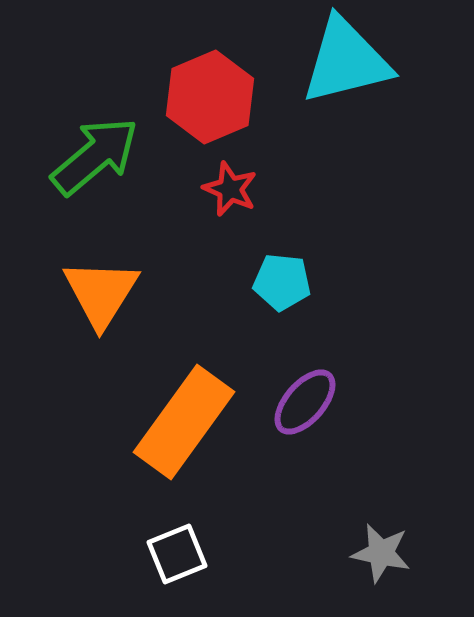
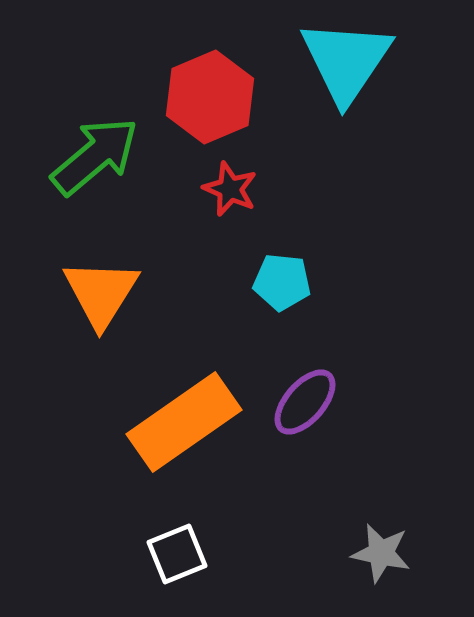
cyan triangle: rotated 42 degrees counterclockwise
orange rectangle: rotated 19 degrees clockwise
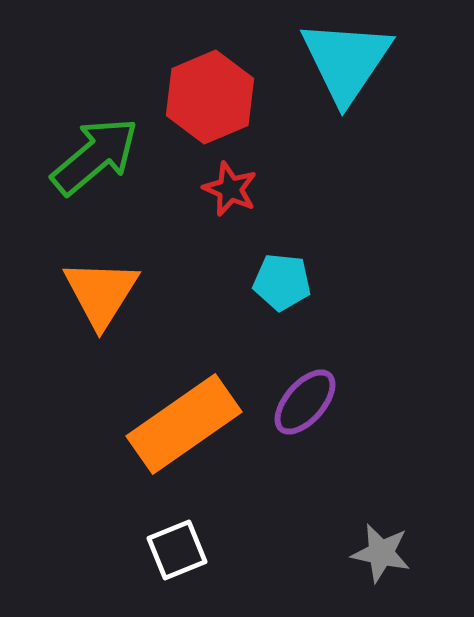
orange rectangle: moved 2 px down
white square: moved 4 px up
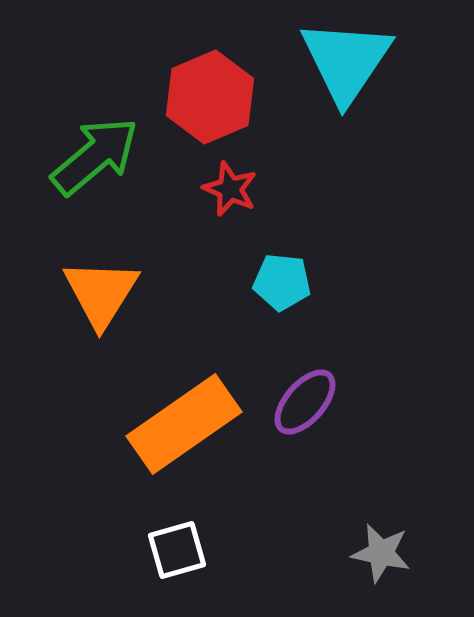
white square: rotated 6 degrees clockwise
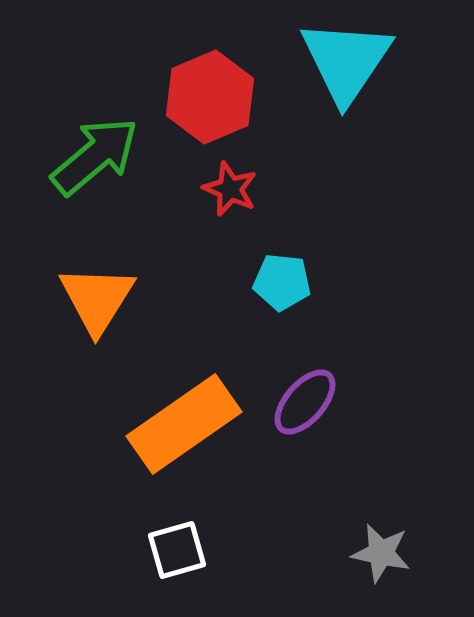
orange triangle: moved 4 px left, 6 px down
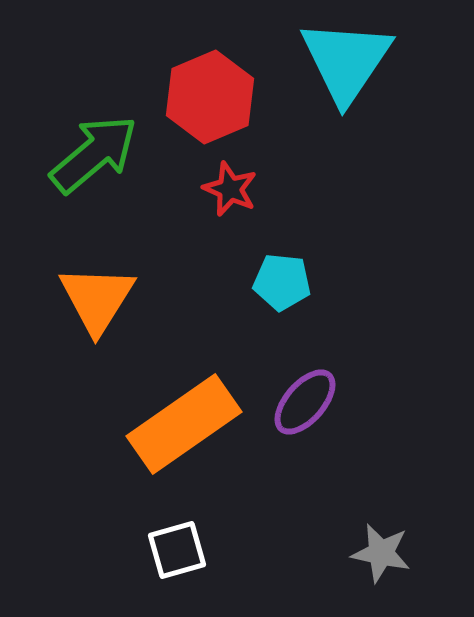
green arrow: moved 1 px left, 2 px up
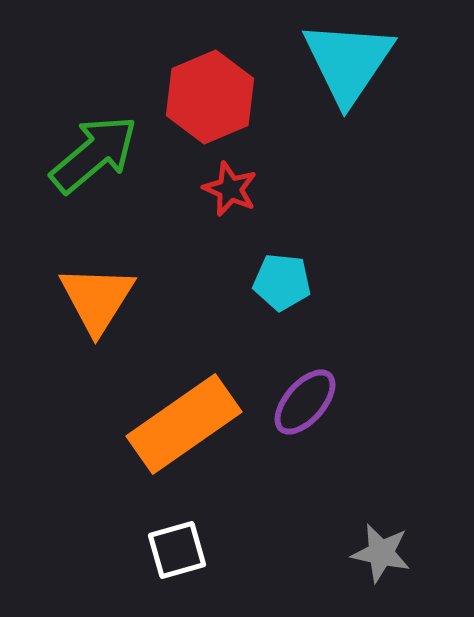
cyan triangle: moved 2 px right, 1 px down
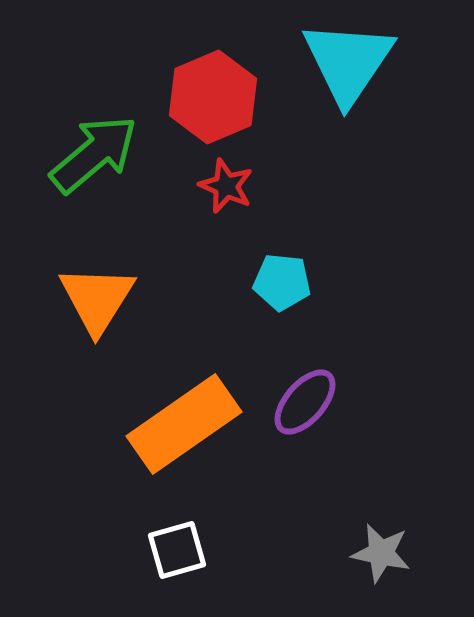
red hexagon: moved 3 px right
red star: moved 4 px left, 3 px up
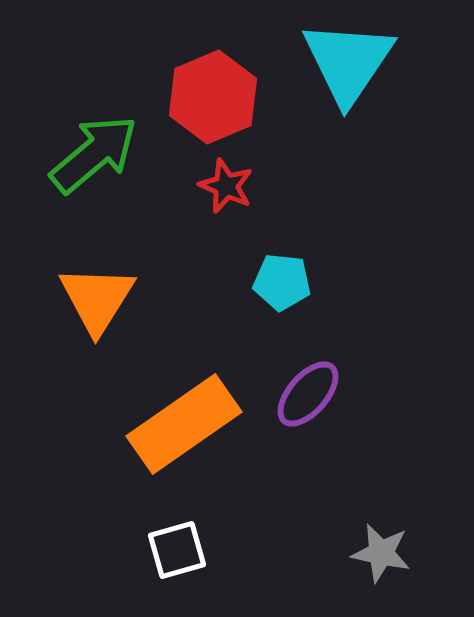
purple ellipse: moved 3 px right, 8 px up
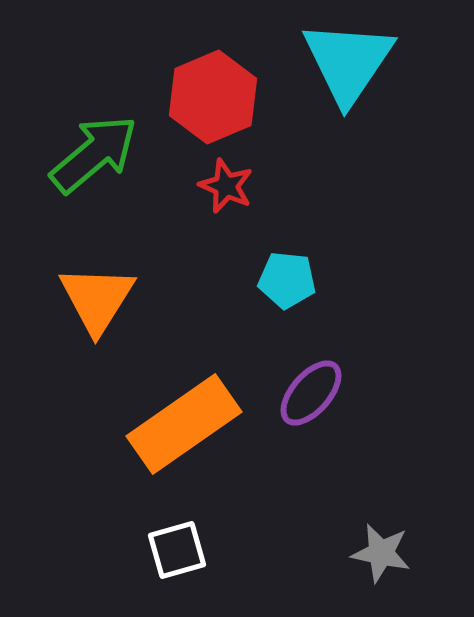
cyan pentagon: moved 5 px right, 2 px up
purple ellipse: moved 3 px right, 1 px up
